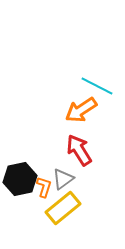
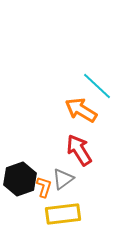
cyan line: rotated 16 degrees clockwise
orange arrow: rotated 64 degrees clockwise
black hexagon: rotated 8 degrees counterclockwise
yellow rectangle: moved 6 px down; rotated 32 degrees clockwise
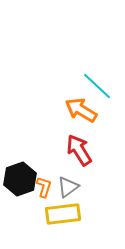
gray triangle: moved 5 px right, 8 px down
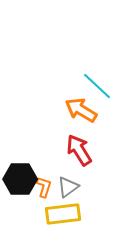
black hexagon: rotated 20 degrees clockwise
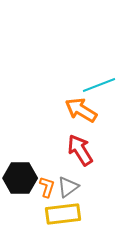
cyan line: moved 2 px right, 1 px up; rotated 64 degrees counterclockwise
red arrow: moved 1 px right
black hexagon: moved 1 px up
orange L-shape: moved 3 px right
